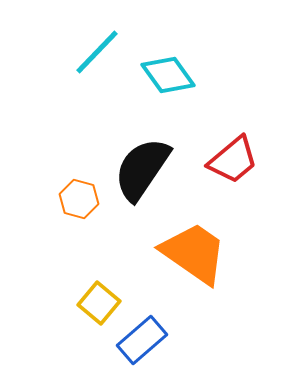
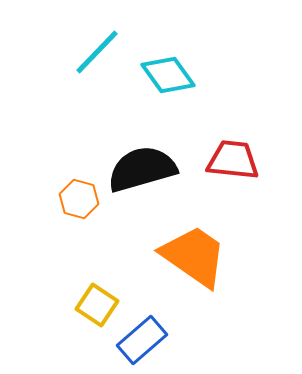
red trapezoid: rotated 134 degrees counterclockwise
black semicircle: rotated 40 degrees clockwise
orange trapezoid: moved 3 px down
yellow square: moved 2 px left, 2 px down; rotated 6 degrees counterclockwise
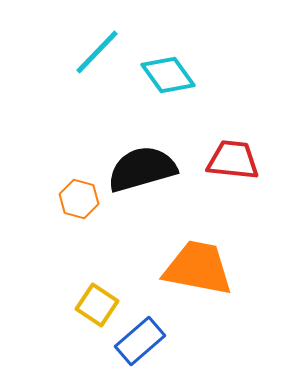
orange trapezoid: moved 4 px right, 12 px down; rotated 24 degrees counterclockwise
blue rectangle: moved 2 px left, 1 px down
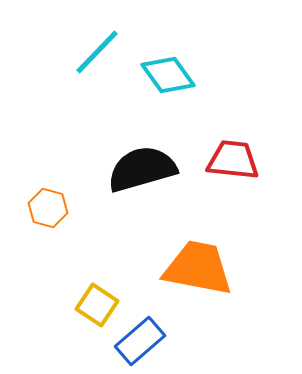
orange hexagon: moved 31 px left, 9 px down
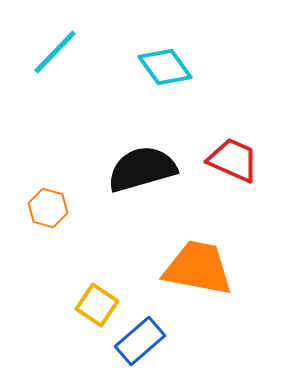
cyan line: moved 42 px left
cyan diamond: moved 3 px left, 8 px up
red trapezoid: rotated 18 degrees clockwise
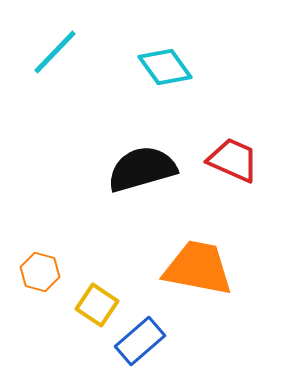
orange hexagon: moved 8 px left, 64 px down
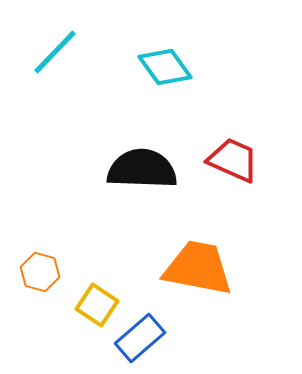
black semicircle: rotated 18 degrees clockwise
blue rectangle: moved 3 px up
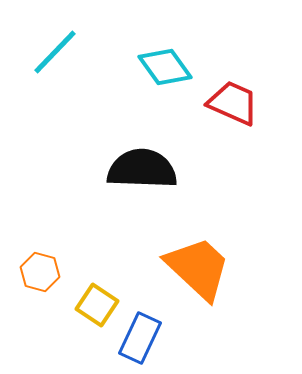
red trapezoid: moved 57 px up
orange trapezoid: rotated 32 degrees clockwise
blue rectangle: rotated 24 degrees counterclockwise
